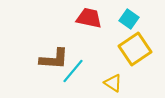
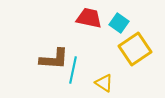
cyan square: moved 10 px left, 4 px down
cyan line: moved 1 px up; rotated 28 degrees counterclockwise
yellow triangle: moved 9 px left
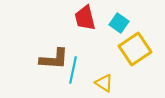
red trapezoid: moved 4 px left; rotated 116 degrees counterclockwise
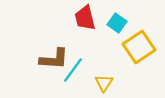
cyan square: moved 2 px left
yellow square: moved 4 px right, 2 px up
cyan line: rotated 24 degrees clockwise
yellow triangle: rotated 30 degrees clockwise
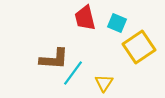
cyan square: rotated 12 degrees counterclockwise
cyan line: moved 3 px down
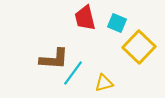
yellow square: rotated 12 degrees counterclockwise
yellow triangle: rotated 42 degrees clockwise
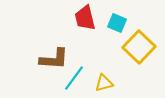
cyan line: moved 1 px right, 5 px down
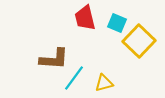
yellow square: moved 6 px up
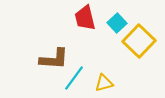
cyan square: rotated 24 degrees clockwise
